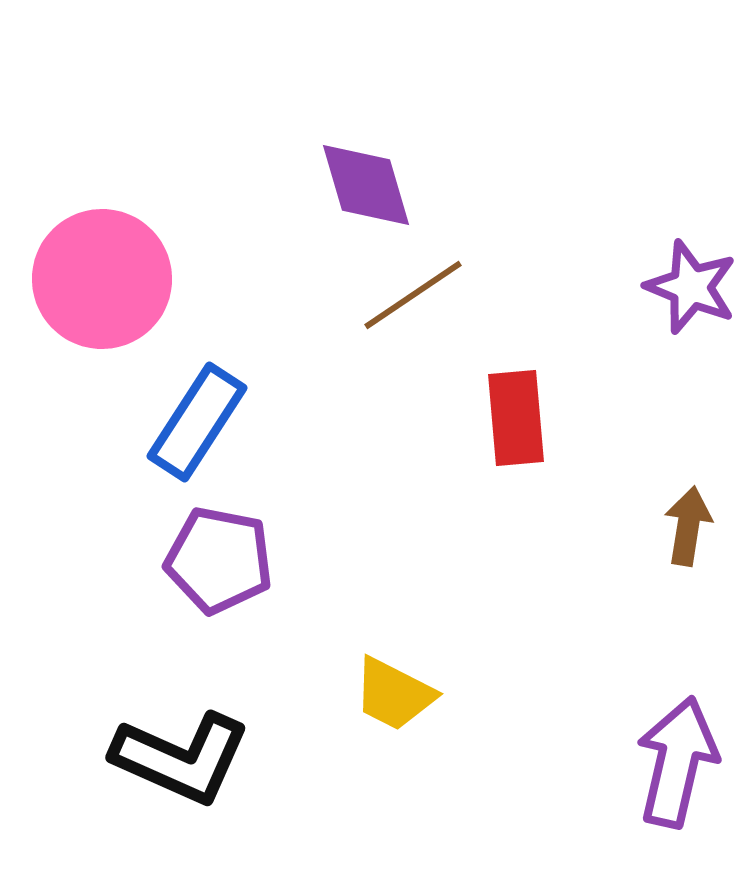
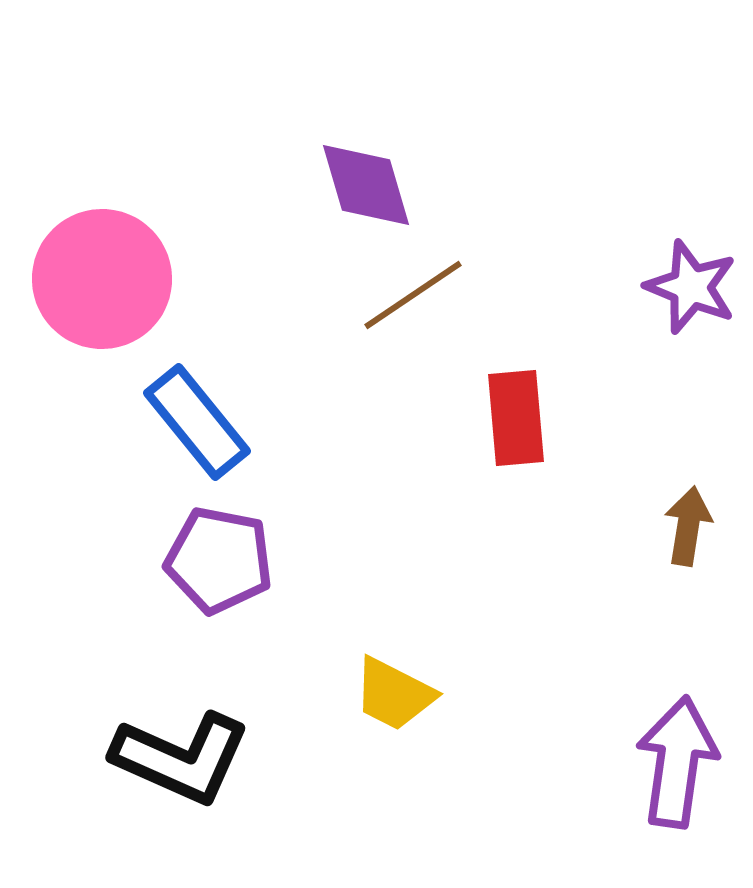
blue rectangle: rotated 72 degrees counterclockwise
purple arrow: rotated 5 degrees counterclockwise
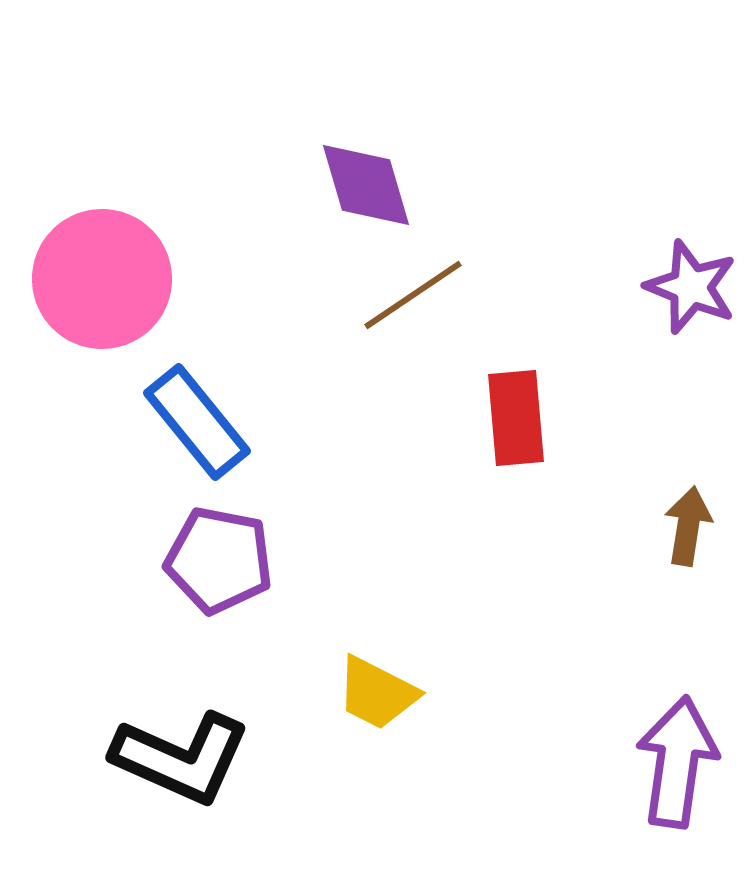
yellow trapezoid: moved 17 px left, 1 px up
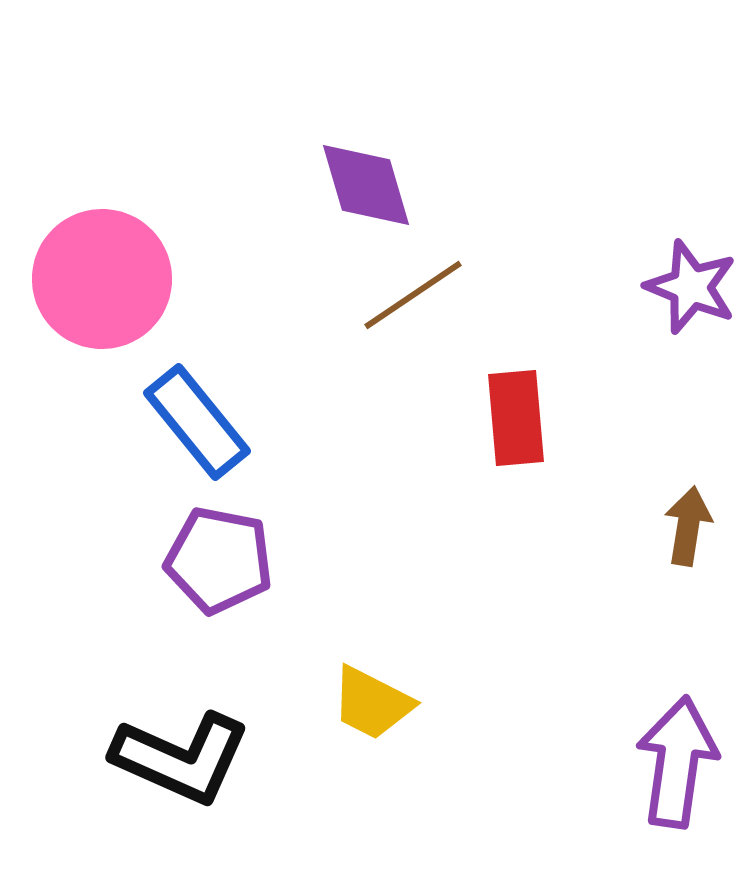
yellow trapezoid: moved 5 px left, 10 px down
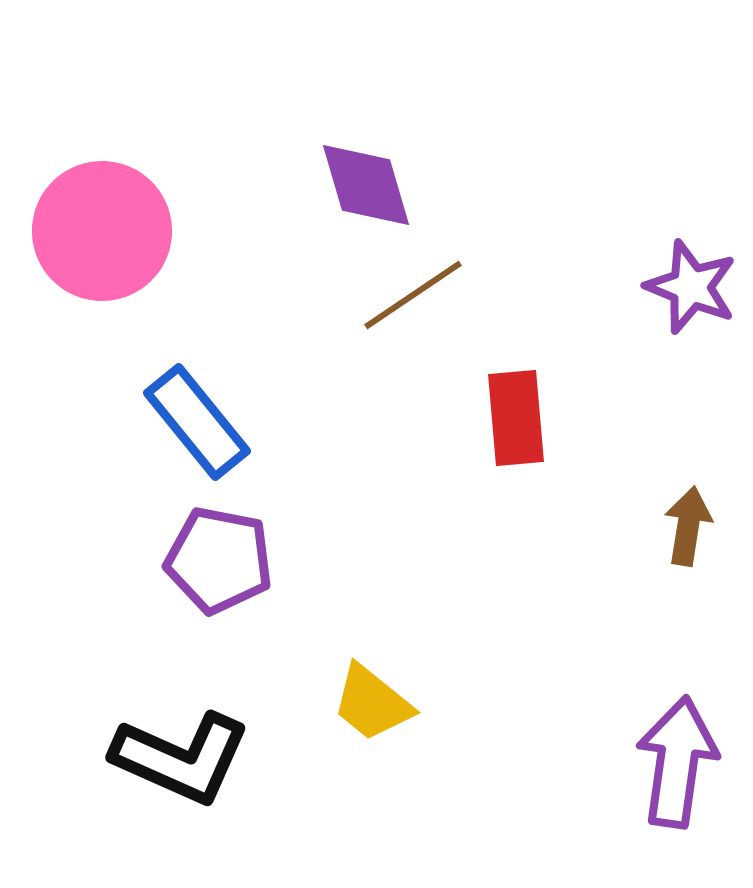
pink circle: moved 48 px up
yellow trapezoid: rotated 12 degrees clockwise
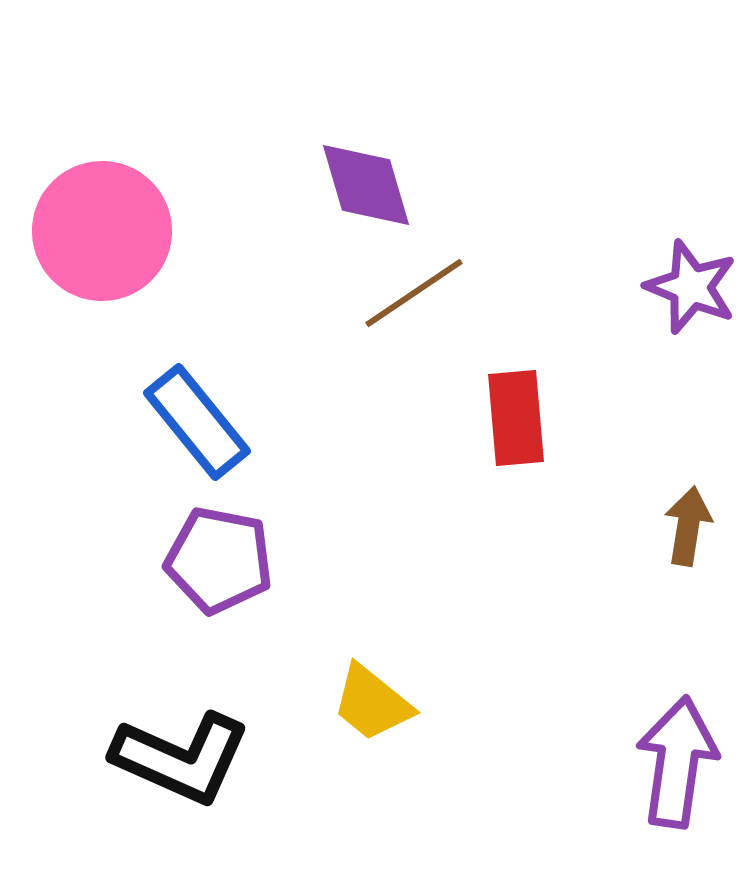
brown line: moved 1 px right, 2 px up
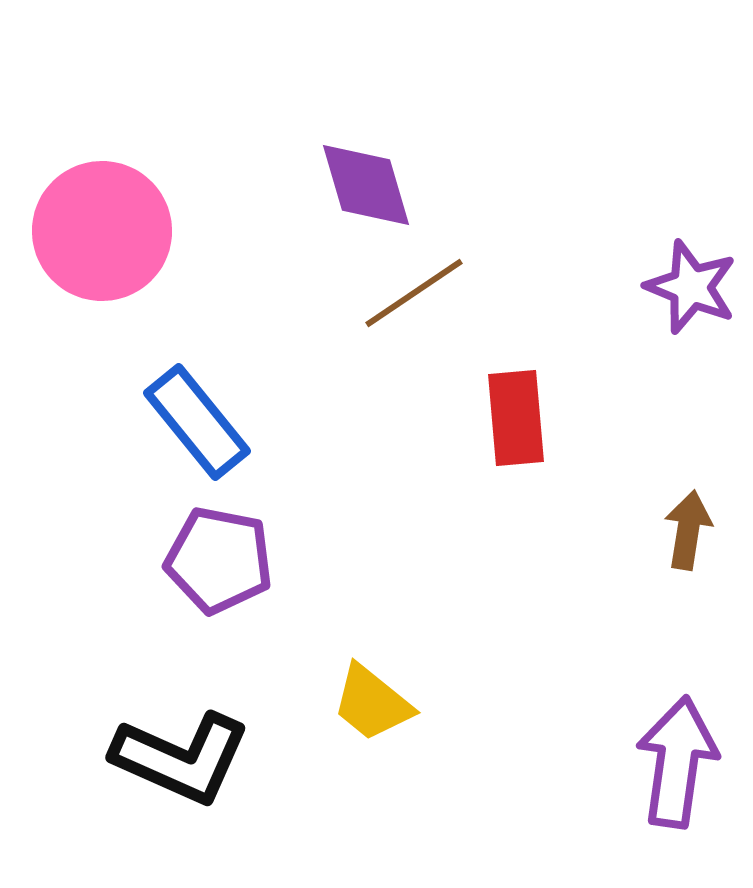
brown arrow: moved 4 px down
